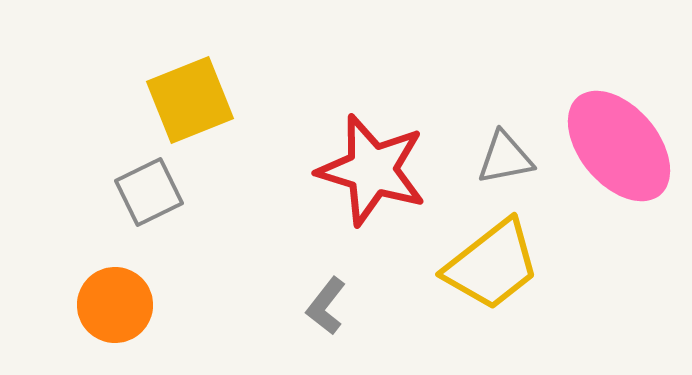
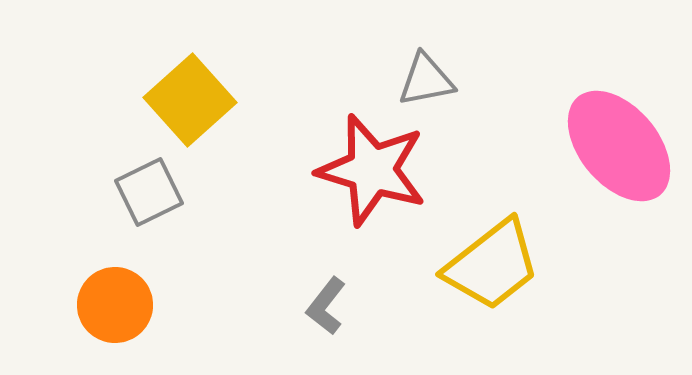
yellow square: rotated 20 degrees counterclockwise
gray triangle: moved 79 px left, 78 px up
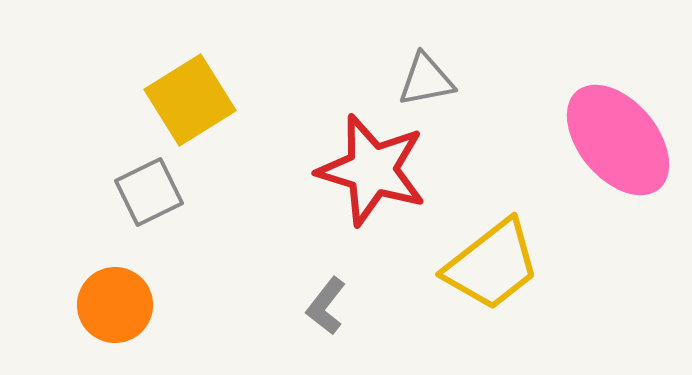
yellow square: rotated 10 degrees clockwise
pink ellipse: moved 1 px left, 6 px up
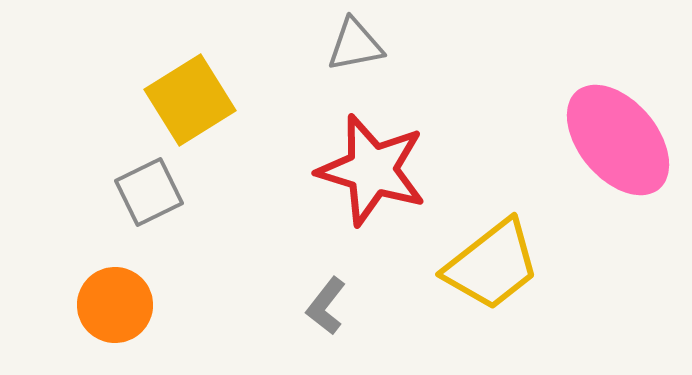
gray triangle: moved 71 px left, 35 px up
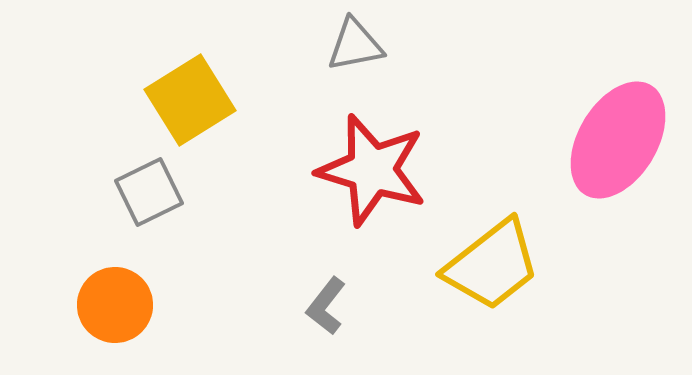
pink ellipse: rotated 71 degrees clockwise
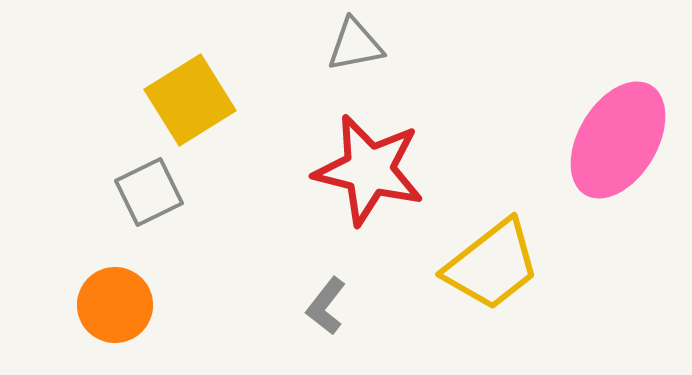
red star: moved 3 px left; rotated 3 degrees counterclockwise
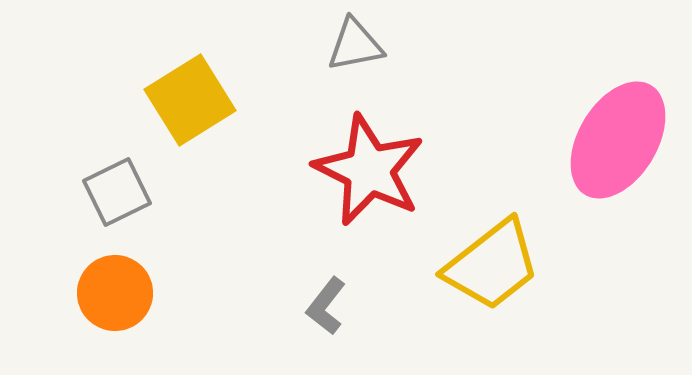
red star: rotated 12 degrees clockwise
gray square: moved 32 px left
orange circle: moved 12 px up
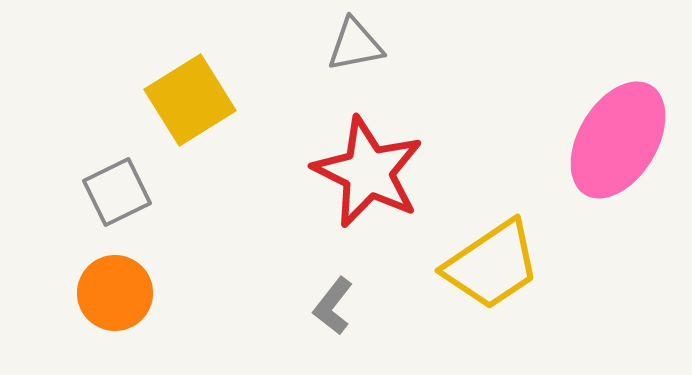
red star: moved 1 px left, 2 px down
yellow trapezoid: rotated 4 degrees clockwise
gray L-shape: moved 7 px right
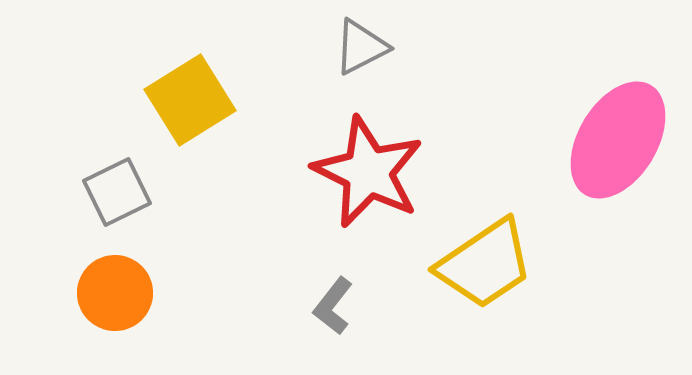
gray triangle: moved 6 px right, 2 px down; rotated 16 degrees counterclockwise
yellow trapezoid: moved 7 px left, 1 px up
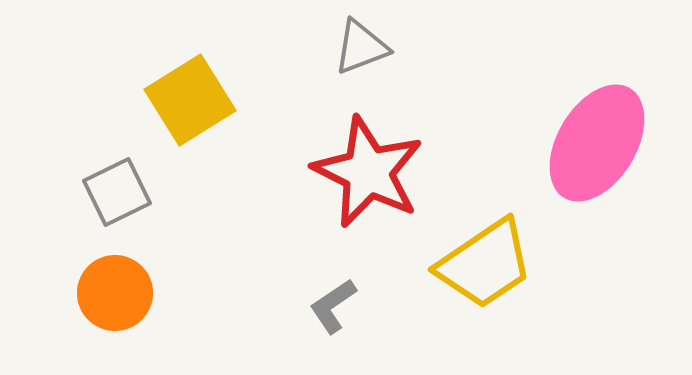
gray triangle: rotated 6 degrees clockwise
pink ellipse: moved 21 px left, 3 px down
gray L-shape: rotated 18 degrees clockwise
